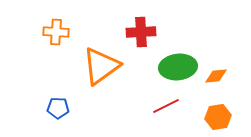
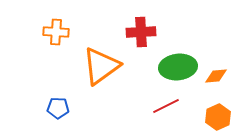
orange hexagon: rotated 15 degrees counterclockwise
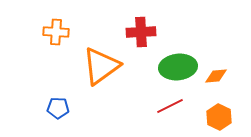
red line: moved 4 px right
orange hexagon: moved 1 px right; rotated 10 degrees counterclockwise
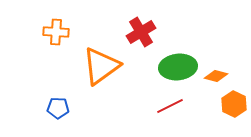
red cross: rotated 28 degrees counterclockwise
orange diamond: rotated 20 degrees clockwise
orange hexagon: moved 15 px right, 13 px up
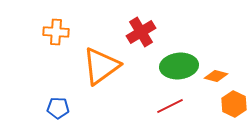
green ellipse: moved 1 px right, 1 px up
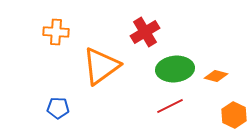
red cross: moved 4 px right
green ellipse: moved 4 px left, 3 px down
orange hexagon: moved 11 px down
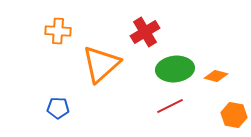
orange cross: moved 2 px right, 1 px up
orange triangle: moved 2 px up; rotated 6 degrees counterclockwise
orange hexagon: rotated 15 degrees counterclockwise
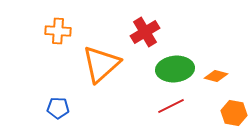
red line: moved 1 px right
orange hexagon: moved 2 px up
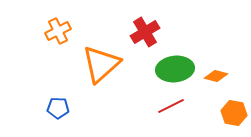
orange cross: rotated 30 degrees counterclockwise
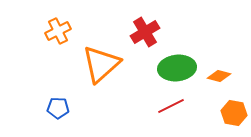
green ellipse: moved 2 px right, 1 px up
orange diamond: moved 3 px right
